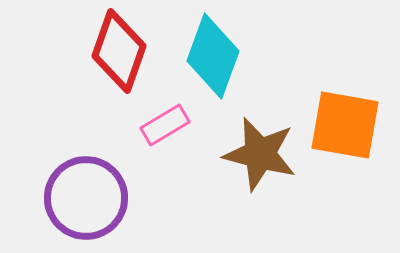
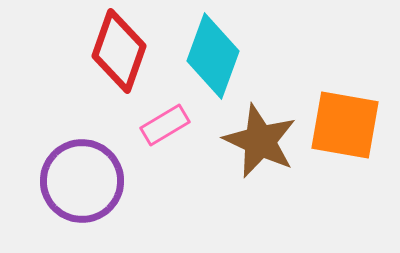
brown star: moved 13 px up; rotated 10 degrees clockwise
purple circle: moved 4 px left, 17 px up
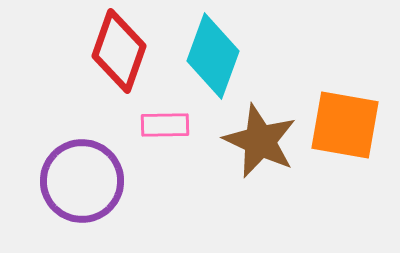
pink rectangle: rotated 30 degrees clockwise
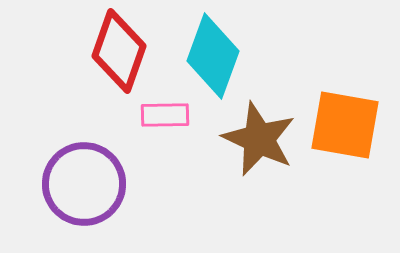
pink rectangle: moved 10 px up
brown star: moved 1 px left, 2 px up
purple circle: moved 2 px right, 3 px down
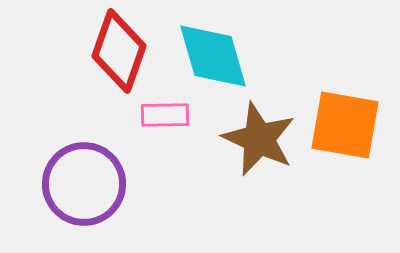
cyan diamond: rotated 36 degrees counterclockwise
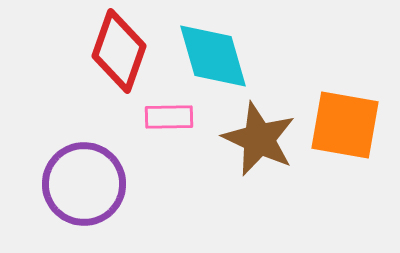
pink rectangle: moved 4 px right, 2 px down
